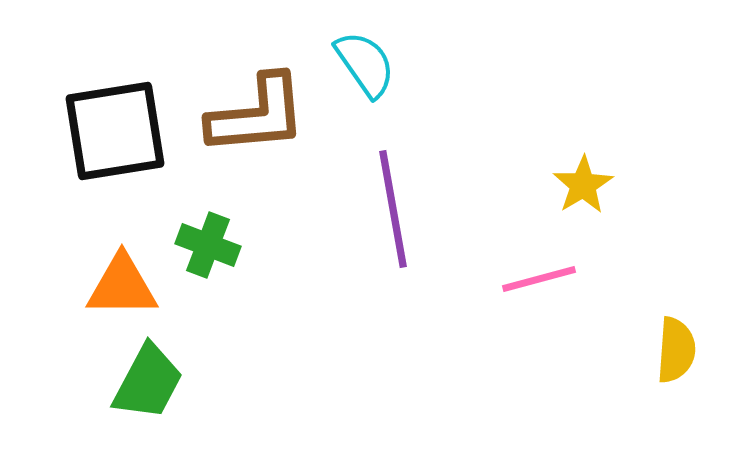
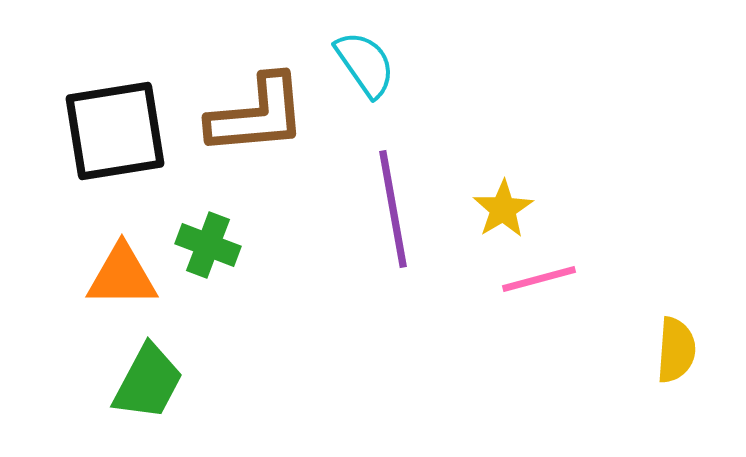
yellow star: moved 80 px left, 24 px down
orange triangle: moved 10 px up
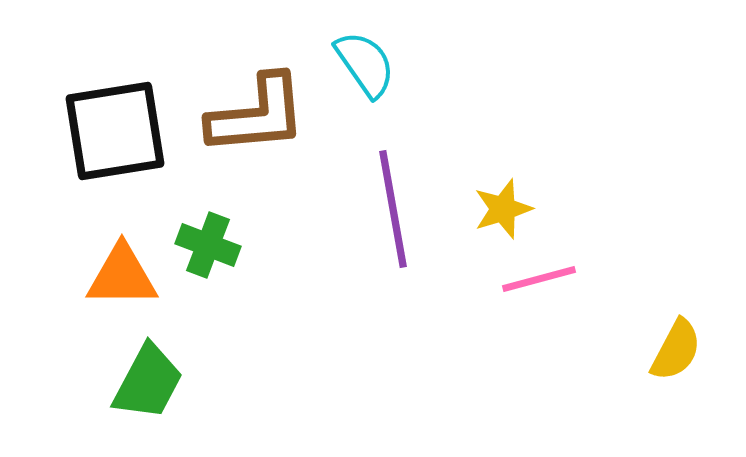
yellow star: rotated 14 degrees clockwise
yellow semicircle: rotated 24 degrees clockwise
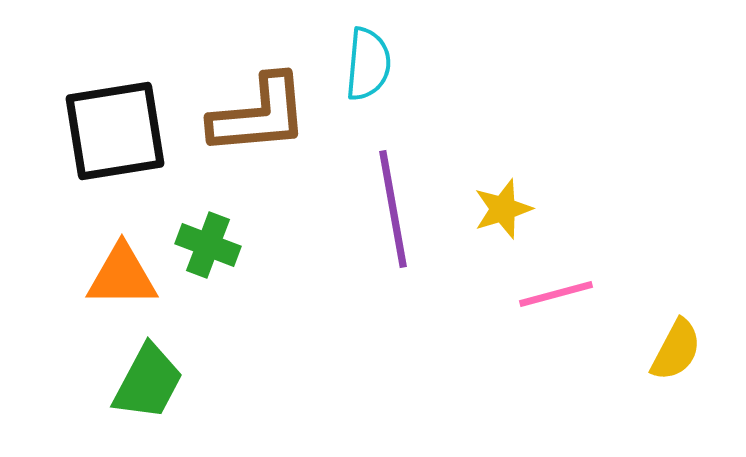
cyan semicircle: moved 3 px right; rotated 40 degrees clockwise
brown L-shape: moved 2 px right
pink line: moved 17 px right, 15 px down
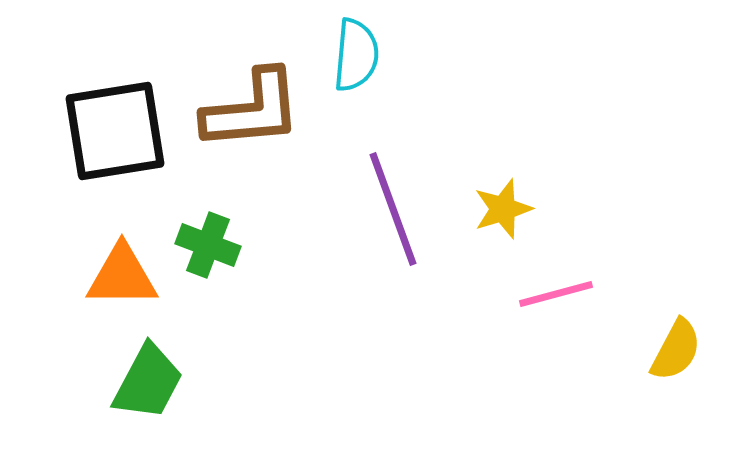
cyan semicircle: moved 12 px left, 9 px up
brown L-shape: moved 7 px left, 5 px up
purple line: rotated 10 degrees counterclockwise
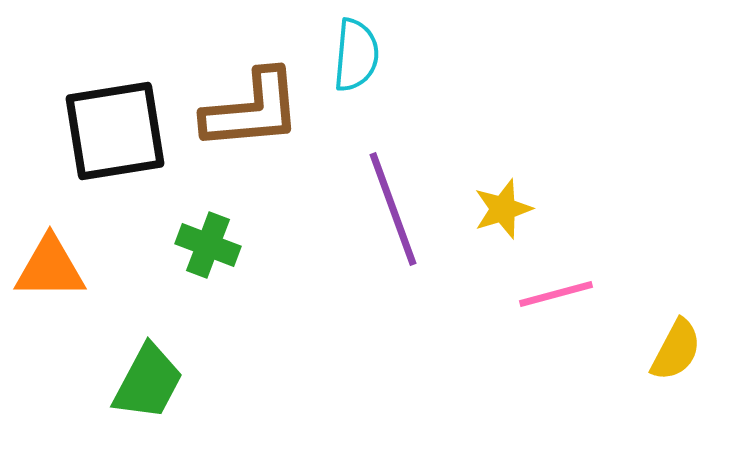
orange triangle: moved 72 px left, 8 px up
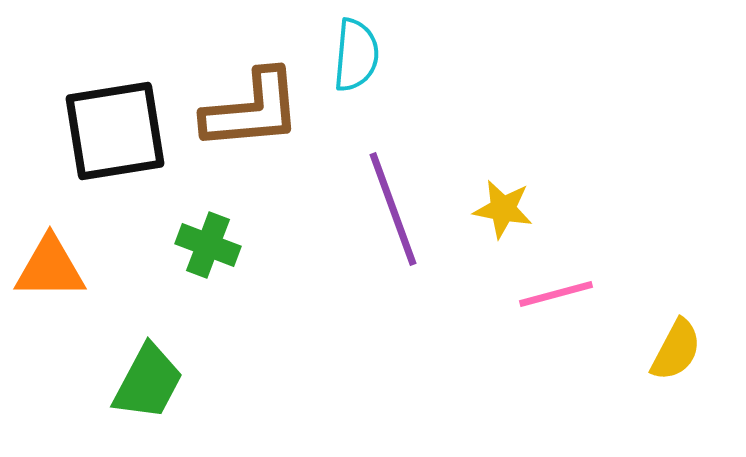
yellow star: rotated 28 degrees clockwise
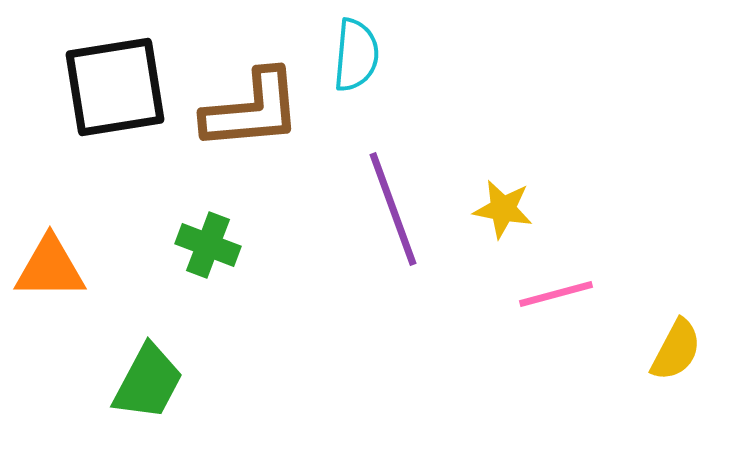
black square: moved 44 px up
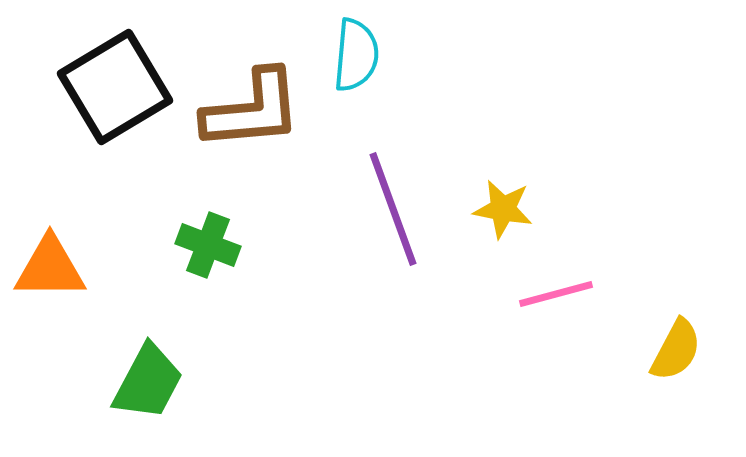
black square: rotated 22 degrees counterclockwise
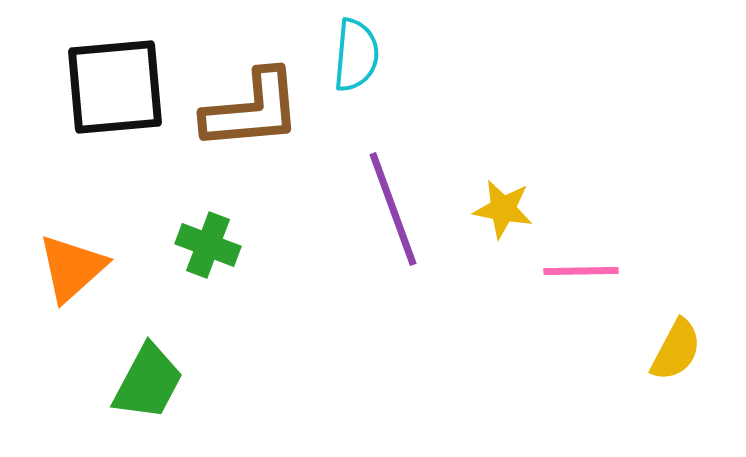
black square: rotated 26 degrees clockwise
orange triangle: moved 22 px right; rotated 42 degrees counterclockwise
pink line: moved 25 px right, 23 px up; rotated 14 degrees clockwise
